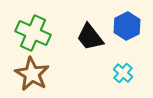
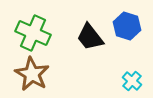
blue hexagon: rotated 16 degrees counterclockwise
cyan cross: moved 9 px right, 8 px down
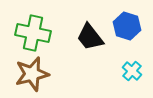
green cross: rotated 12 degrees counterclockwise
brown star: rotated 28 degrees clockwise
cyan cross: moved 10 px up
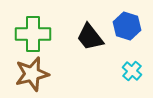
green cross: moved 1 px down; rotated 12 degrees counterclockwise
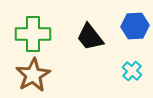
blue hexagon: moved 8 px right; rotated 20 degrees counterclockwise
brown star: moved 1 px right, 1 px down; rotated 16 degrees counterclockwise
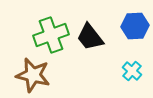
green cross: moved 18 px right, 1 px down; rotated 20 degrees counterclockwise
brown star: rotated 28 degrees counterclockwise
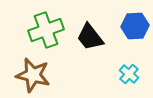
green cross: moved 5 px left, 5 px up
cyan cross: moved 3 px left, 3 px down
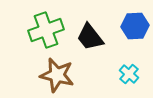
brown star: moved 24 px right
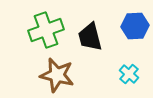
black trapezoid: rotated 24 degrees clockwise
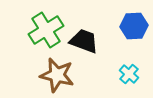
blue hexagon: moved 1 px left
green cross: rotated 12 degrees counterclockwise
black trapezoid: moved 6 px left, 4 px down; rotated 124 degrees clockwise
